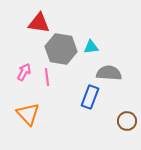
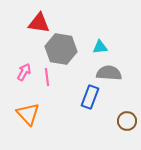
cyan triangle: moved 9 px right
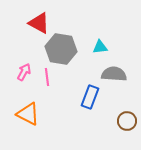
red triangle: rotated 20 degrees clockwise
gray semicircle: moved 5 px right, 1 px down
orange triangle: rotated 20 degrees counterclockwise
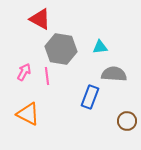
red triangle: moved 1 px right, 4 px up
pink line: moved 1 px up
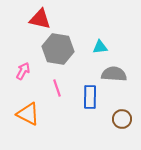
red triangle: rotated 15 degrees counterclockwise
gray hexagon: moved 3 px left
pink arrow: moved 1 px left, 1 px up
pink line: moved 10 px right, 12 px down; rotated 12 degrees counterclockwise
blue rectangle: rotated 20 degrees counterclockwise
brown circle: moved 5 px left, 2 px up
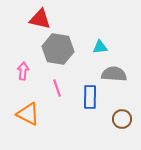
pink arrow: rotated 24 degrees counterclockwise
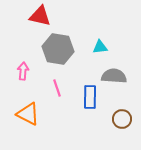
red triangle: moved 3 px up
gray semicircle: moved 2 px down
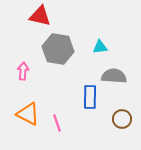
pink line: moved 35 px down
